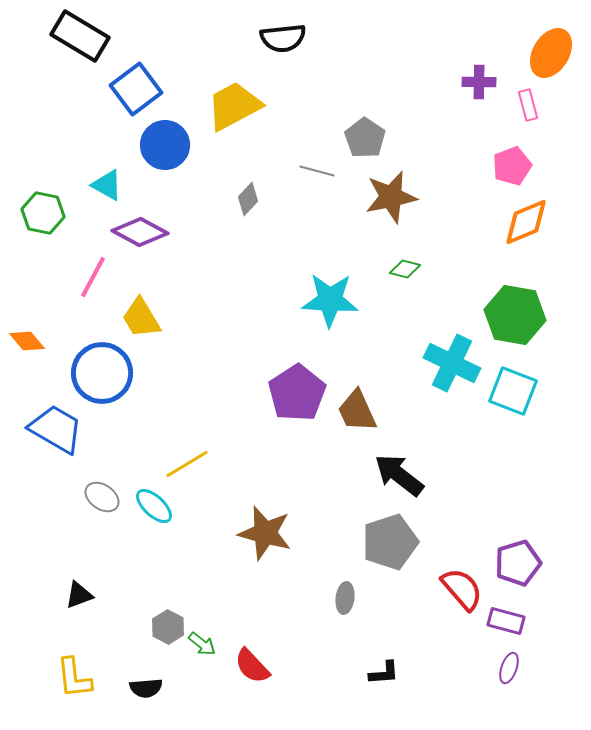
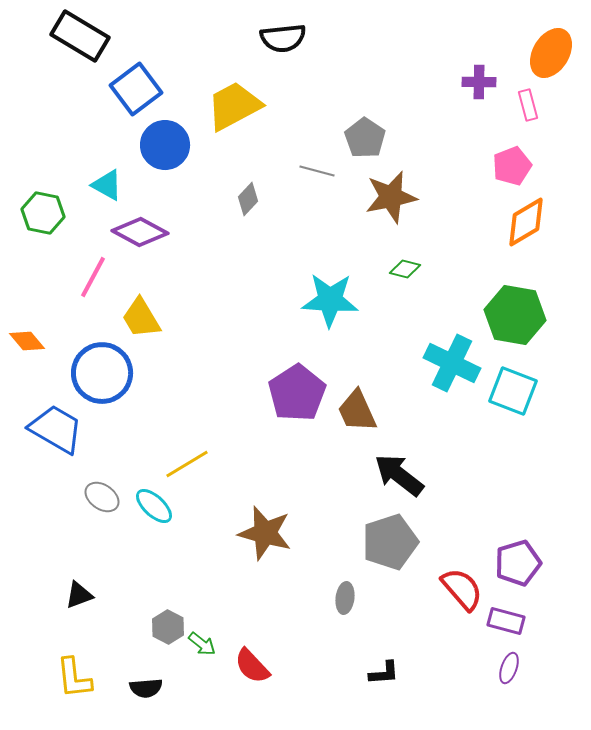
orange diamond at (526, 222): rotated 8 degrees counterclockwise
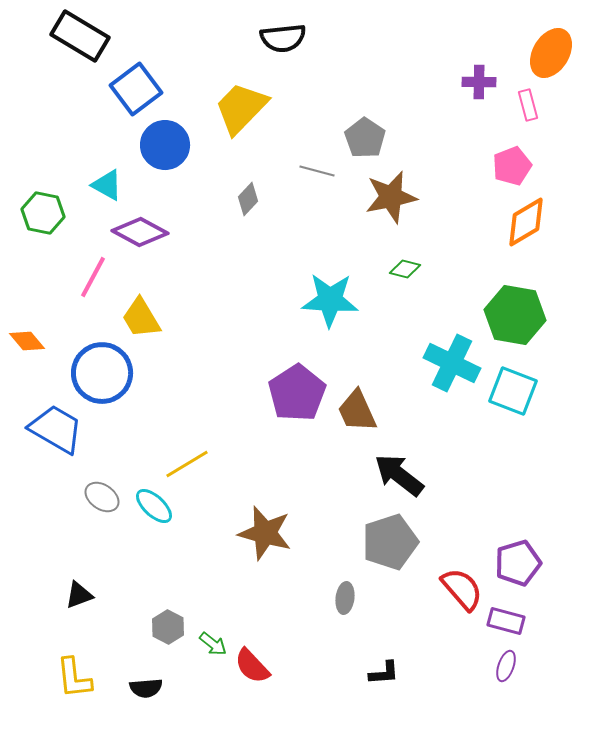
yellow trapezoid at (234, 106): moved 7 px right, 2 px down; rotated 18 degrees counterclockwise
green arrow at (202, 644): moved 11 px right
purple ellipse at (509, 668): moved 3 px left, 2 px up
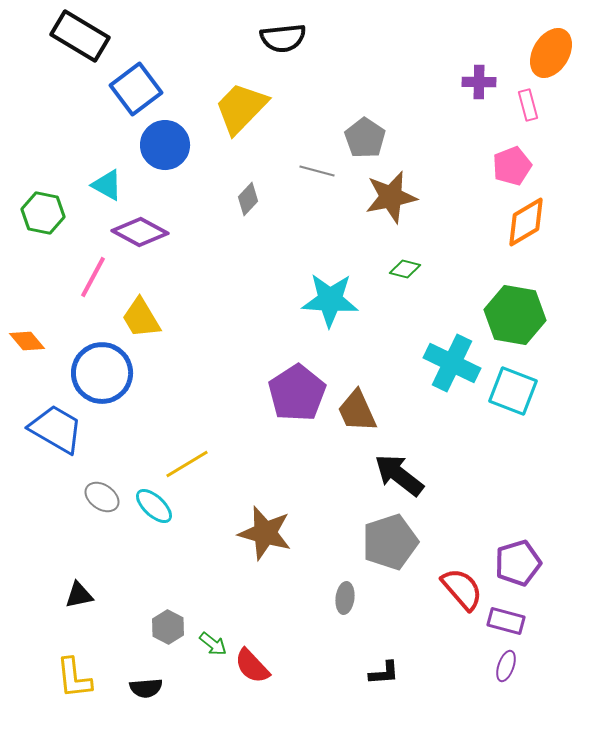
black triangle at (79, 595): rotated 8 degrees clockwise
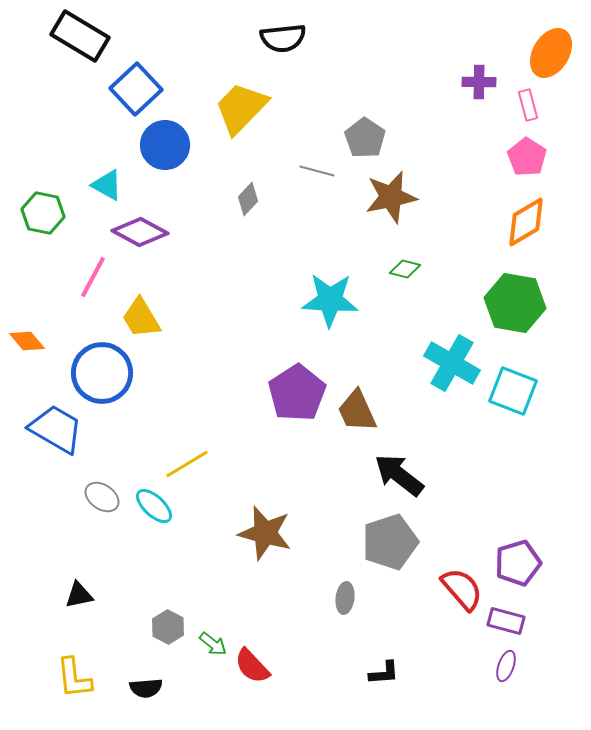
blue square at (136, 89): rotated 6 degrees counterclockwise
pink pentagon at (512, 166): moved 15 px right, 9 px up; rotated 18 degrees counterclockwise
green hexagon at (515, 315): moved 12 px up
cyan cross at (452, 363): rotated 4 degrees clockwise
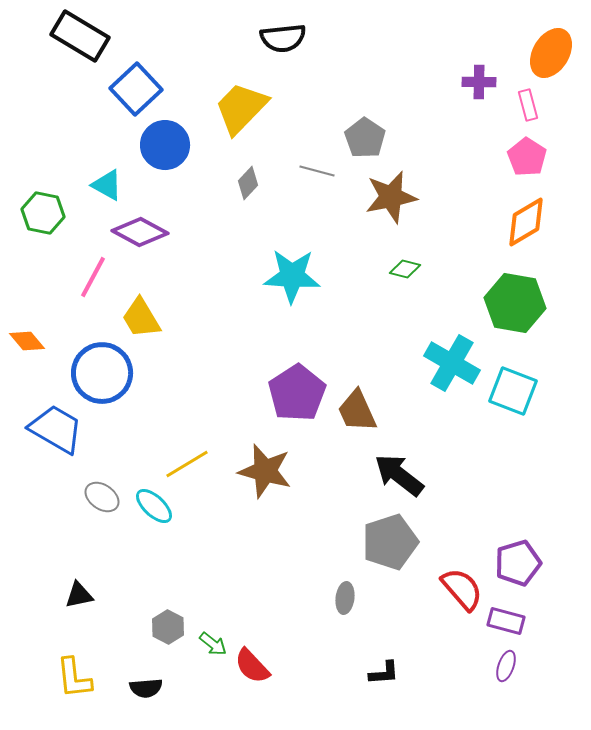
gray diamond at (248, 199): moved 16 px up
cyan star at (330, 300): moved 38 px left, 24 px up
brown star at (265, 533): moved 62 px up
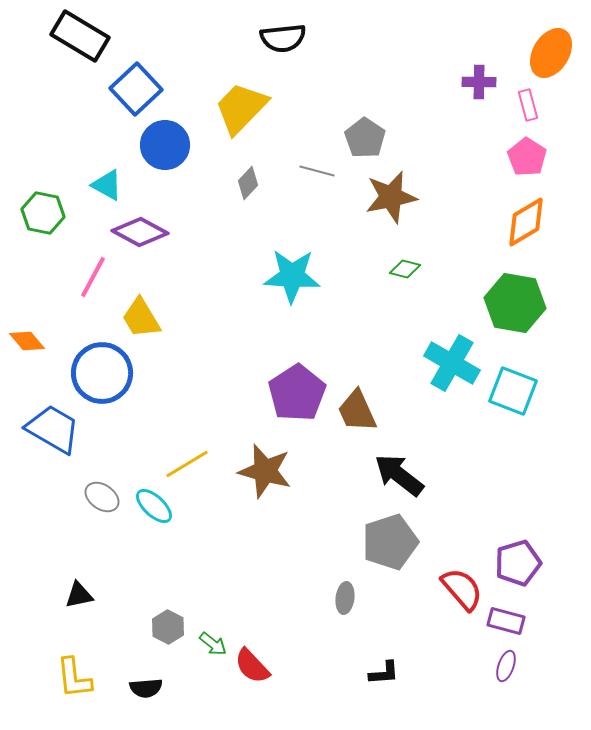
blue trapezoid at (56, 429): moved 3 px left
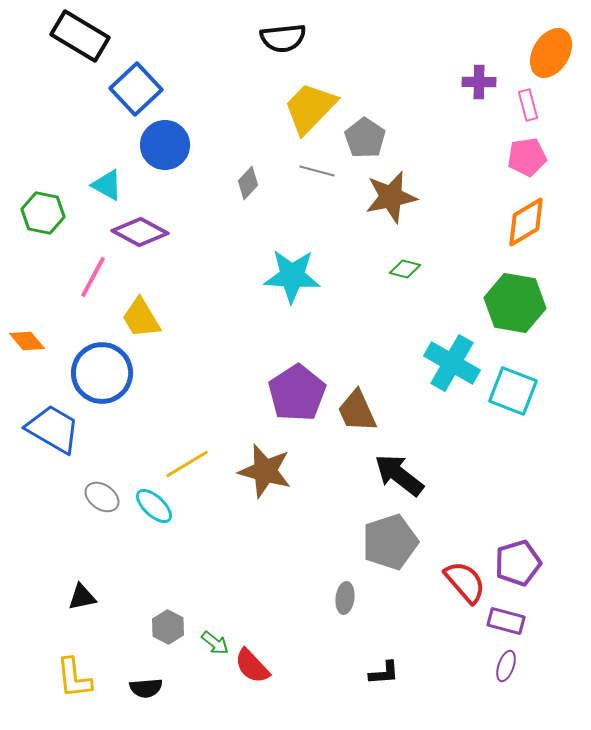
yellow trapezoid at (241, 108): moved 69 px right
pink pentagon at (527, 157): rotated 30 degrees clockwise
red semicircle at (462, 589): moved 3 px right, 7 px up
black triangle at (79, 595): moved 3 px right, 2 px down
green arrow at (213, 644): moved 2 px right, 1 px up
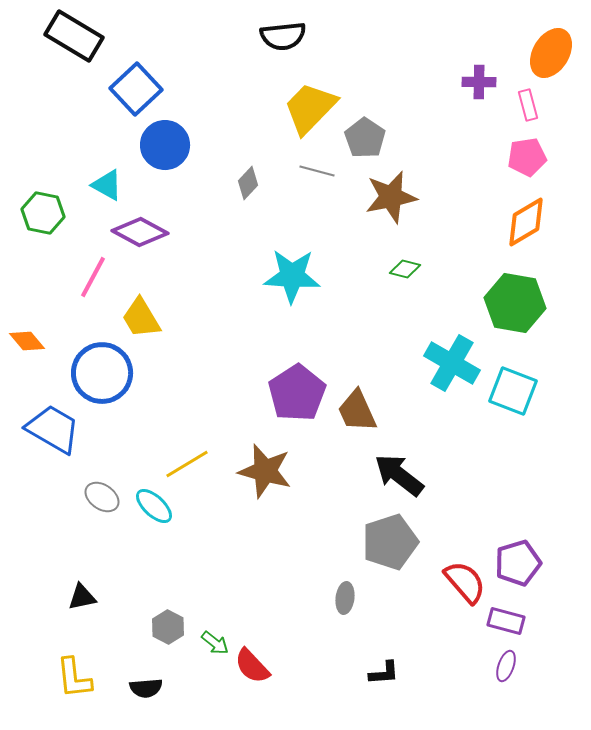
black rectangle at (80, 36): moved 6 px left
black semicircle at (283, 38): moved 2 px up
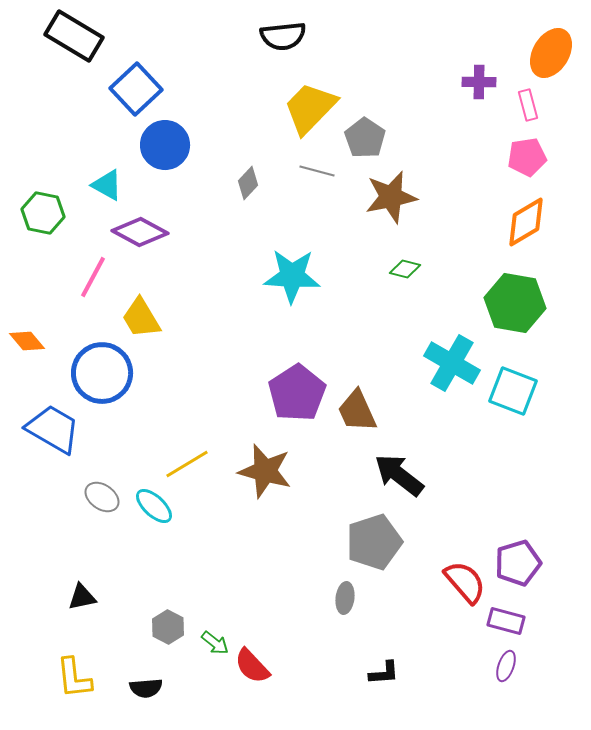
gray pentagon at (390, 542): moved 16 px left
